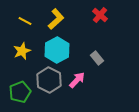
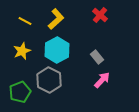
gray rectangle: moved 1 px up
pink arrow: moved 25 px right
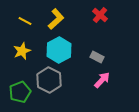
cyan hexagon: moved 2 px right
gray rectangle: rotated 24 degrees counterclockwise
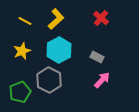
red cross: moved 1 px right, 3 px down
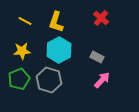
yellow L-shape: moved 3 px down; rotated 150 degrees clockwise
yellow star: rotated 18 degrees clockwise
gray hexagon: rotated 10 degrees counterclockwise
green pentagon: moved 1 px left, 13 px up
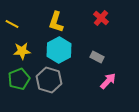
yellow line: moved 13 px left, 3 px down
pink arrow: moved 6 px right, 1 px down
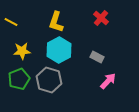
yellow line: moved 1 px left, 2 px up
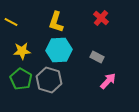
cyan hexagon: rotated 25 degrees clockwise
green pentagon: moved 2 px right; rotated 20 degrees counterclockwise
